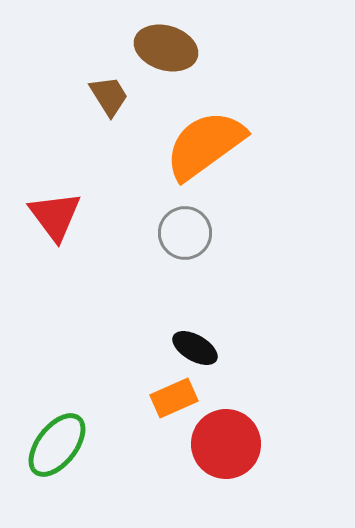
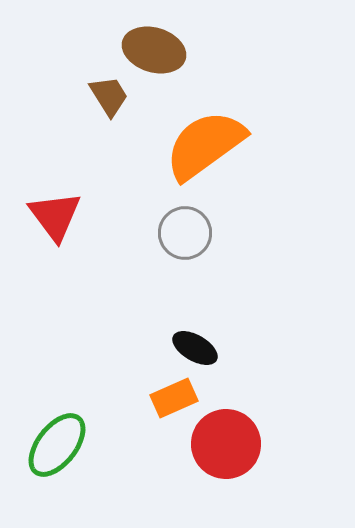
brown ellipse: moved 12 px left, 2 px down
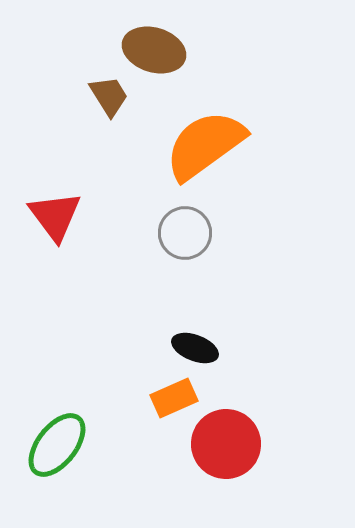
black ellipse: rotated 9 degrees counterclockwise
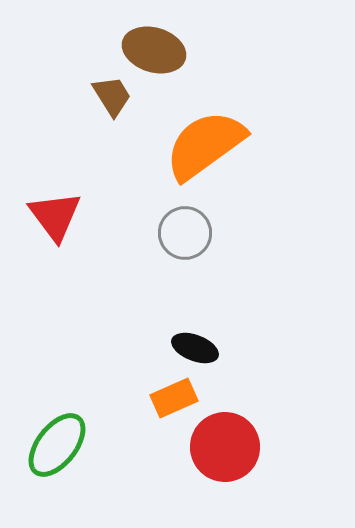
brown trapezoid: moved 3 px right
red circle: moved 1 px left, 3 px down
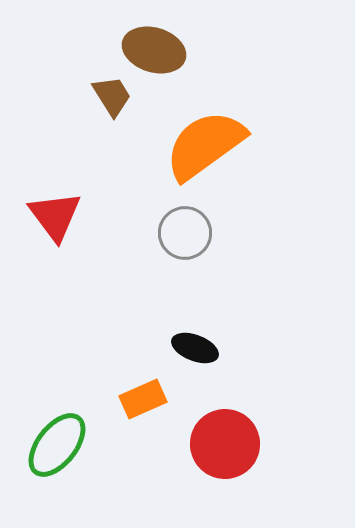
orange rectangle: moved 31 px left, 1 px down
red circle: moved 3 px up
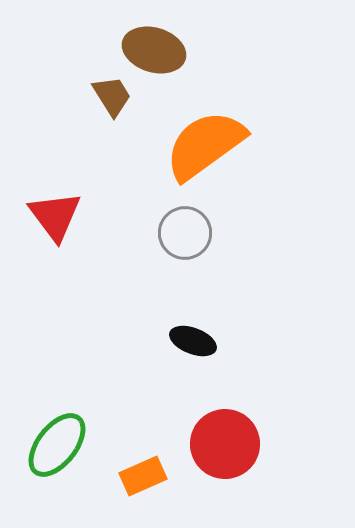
black ellipse: moved 2 px left, 7 px up
orange rectangle: moved 77 px down
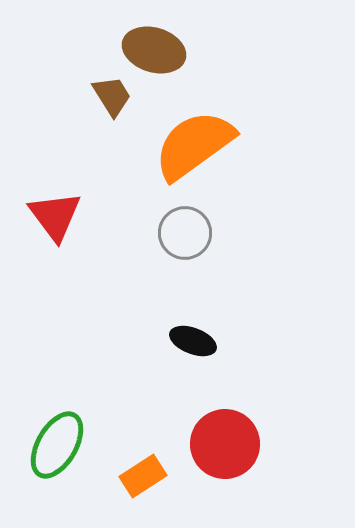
orange semicircle: moved 11 px left
green ellipse: rotated 8 degrees counterclockwise
orange rectangle: rotated 9 degrees counterclockwise
